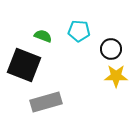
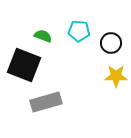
black circle: moved 6 px up
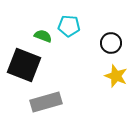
cyan pentagon: moved 10 px left, 5 px up
yellow star: rotated 20 degrees clockwise
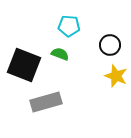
green semicircle: moved 17 px right, 18 px down
black circle: moved 1 px left, 2 px down
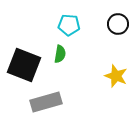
cyan pentagon: moved 1 px up
black circle: moved 8 px right, 21 px up
green semicircle: rotated 78 degrees clockwise
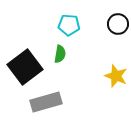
black square: moved 1 px right, 2 px down; rotated 32 degrees clockwise
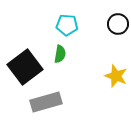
cyan pentagon: moved 2 px left
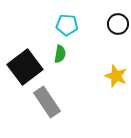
gray rectangle: moved 1 px right; rotated 72 degrees clockwise
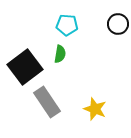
yellow star: moved 21 px left, 33 px down
